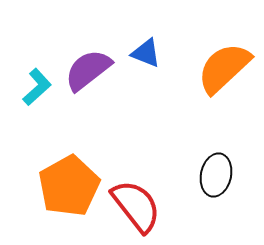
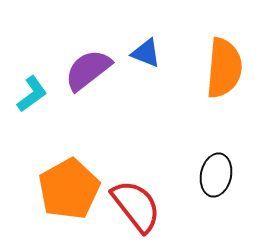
orange semicircle: rotated 138 degrees clockwise
cyan L-shape: moved 5 px left, 7 px down; rotated 6 degrees clockwise
orange pentagon: moved 3 px down
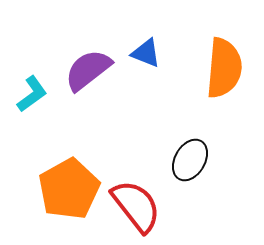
black ellipse: moved 26 px left, 15 px up; rotated 18 degrees clockwise
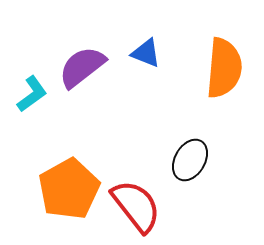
purple semicircle: moved 6 px left, 3 px up
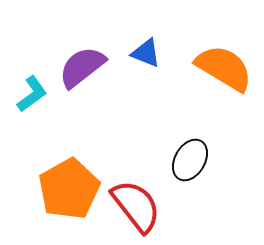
orange semicircle: rotated 64 degrees counterclockwise
